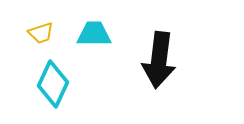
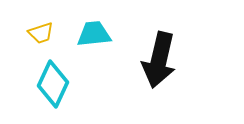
cyan trapezoid: rotated 6 degrees counterclockwise
black arrow: rotated 6 degrees clockwise
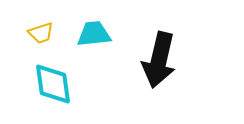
cyan diamond: rotated 33 degrees counterclockwise
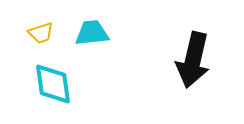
cyan trapezoid: moved 2 px left, 1 px up
black arrow: moved 34 px right
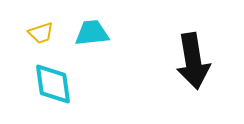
black arrow: moved 1 px down; rotated 22 degrees counterclockwise
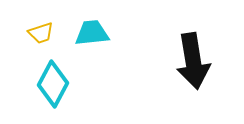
cyan diamond: rotated 36 degrees clockwise
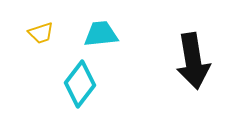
cyan trapezoid: moved 9 px right, 1 px down
cyan diamond: moved 27 px right; rotated 9 degrees clockwise
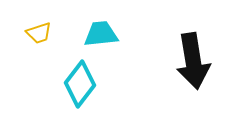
yellow trapezoid: moved 2 px left
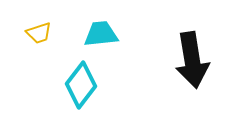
black arrow: moved 1 px left, 1 px up
cyan diamond: moved 1 px right, 1 px down
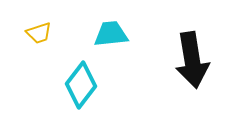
cyan trapezoid: moved 10 px right
